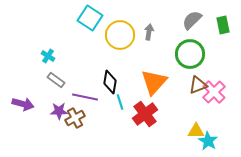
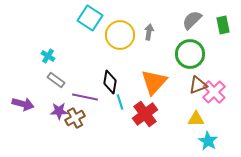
yellow triangle: moved 12 px up
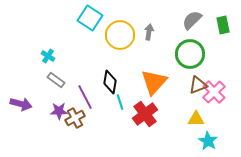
purple line: rotated 50 degrees clockwise
purple arrow: moved 2 px left
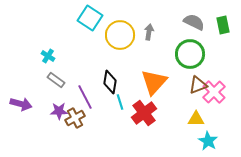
gray semicircle: moved 2 px right, 2 px down; rotated 70 degrees clockwise
red cross: moved 1 px left, 1 px up
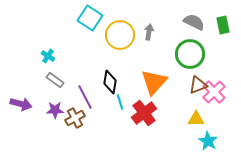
gray rectangle: moved 1 px left
purple star: moved 4 px left, 1 px up
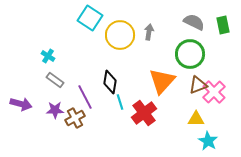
orange triangle: moved 8 px right, 1 px up
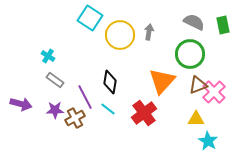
cyan line: moved 12 px left, 7 px down; rotated 35 degrees counterclockwise
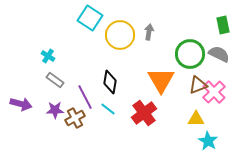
gray semicircle: moved 25 px right, 32 px down
orange triangle: moved 1 px left, 1 px up; rotated 12 degrees counterclockwise
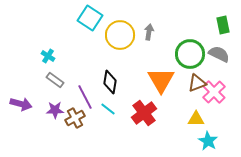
brown triangle: moved 1 px left, 2 px up
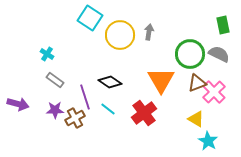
cyan cross: moved 1 px left, 2 px up
black diamond: rotated 65 degrees counterclockwise
purple line: rotated 10 degrees clockwise
purple arrow: moved 3 px left
yellow triangle: rotated 30 degrees clockwise
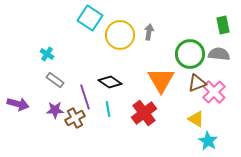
gray semicircle: rotated 20 degrees counterclockwise
cyan line: rotated 42 degrees clockwise
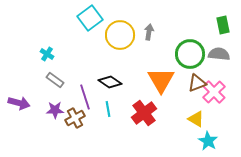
cyan square: rotated 20 degrees clockwise
purple arrow: moved 1 px right, 1 px up
